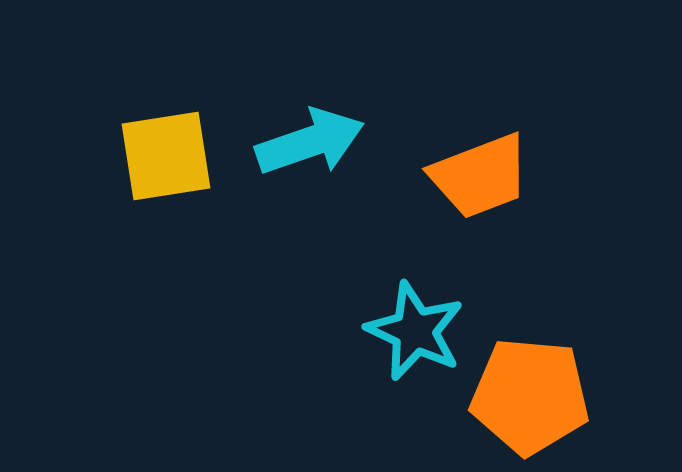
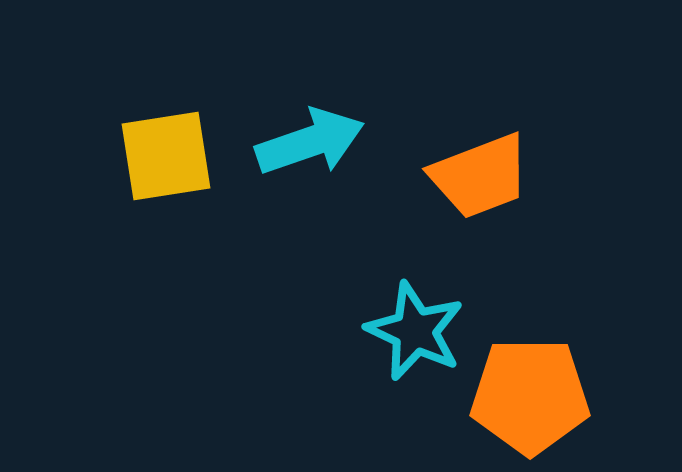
orange pentagon: rotated 5 degrees counterclockwise
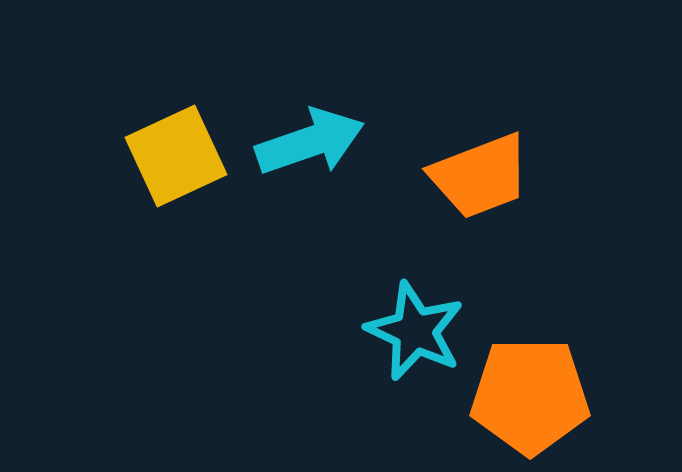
yellow square: moved 10 px right; rotated 16 degrees counterclockwise
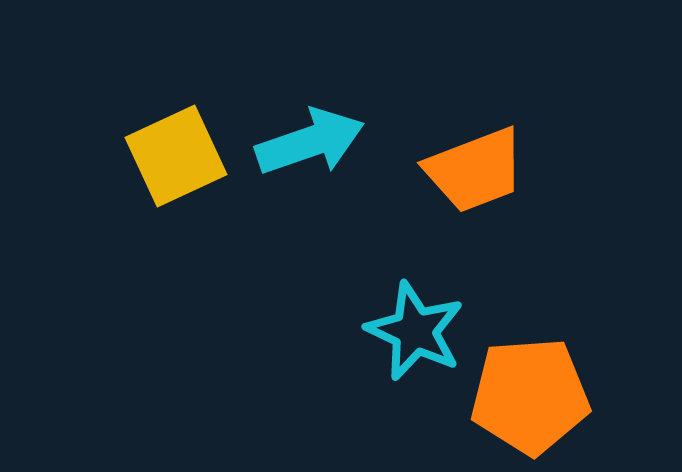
orange trapezoid: moved 5 px left, 6 px up
orange pentagon: rotated 4 degrees counterclockwise
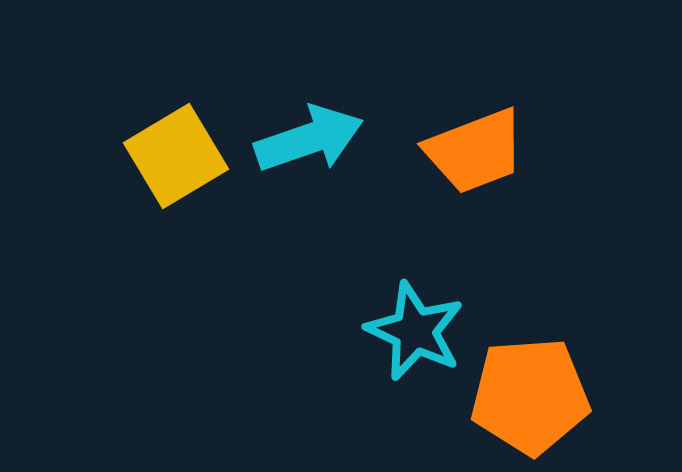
cyan arrow: moved 1 px left, 3 px up
yellow square: rotated 6 degrees counterclockwise
orange trapezoid: moved 19 px up
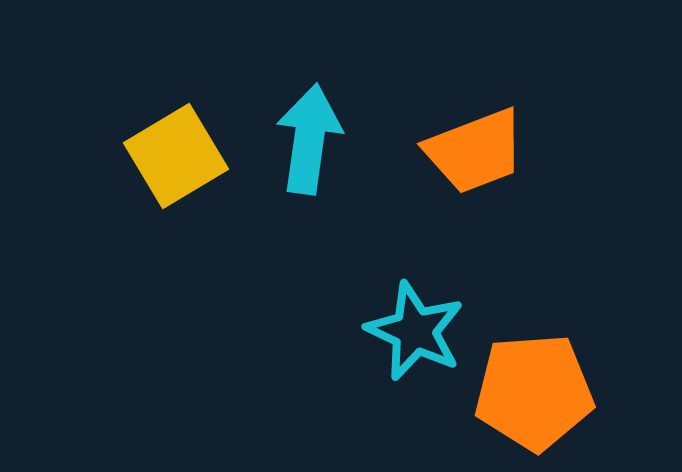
cyan arrow: rotated 63 degrees counterclockwise
orange pentagon: moved 4 px right, 4 px up
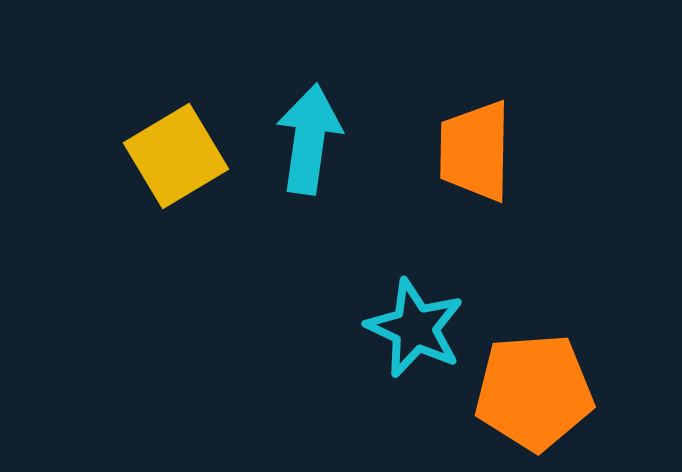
orange trapezoid: rotated 112 degrees clockwise
cyan star: moved 3 px up
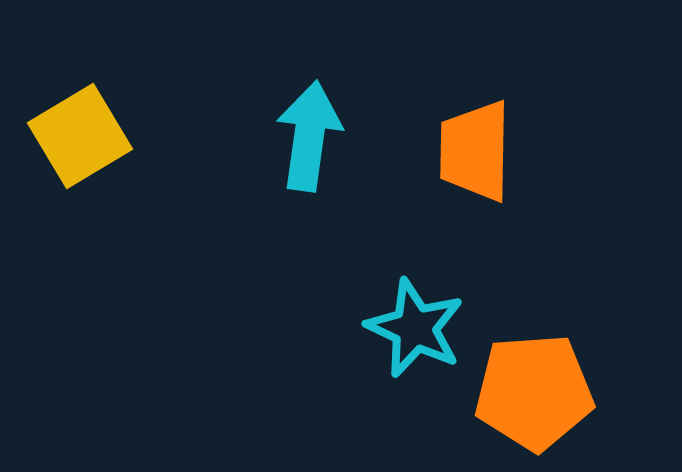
cyan arrow: moved 3 px up
yellow square: moved 96 px left, 20 px up
